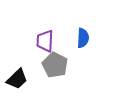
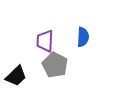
blue semicircle: moved 1 px up
black trapezoid: moved 1 px left, 3 px up
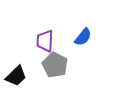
blue semicircle: rotated 36 degrees clockwise
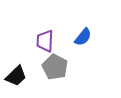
gray pentagon: moved 2 px down
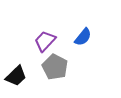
purple trapezoid: rotated 40 degrees clockwise
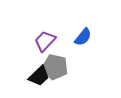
gray pentagon: rotated 15 degrees counterclockwise
black trapezoid: moved 23 px right
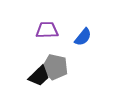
purple trapezoid: moved 2 px right, 11 px up; rotated 45 degrees clockwise
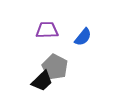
gray pentagon: rotated 15 degrees clockwise
black trapezoid: moved 3 px right, 5 px down
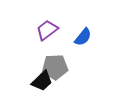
purple trapezoid: rotated 35 degrees counterclockwise
gray pentagon: rotated 30 degrees counterclockwise
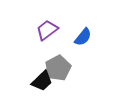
gray pentagon: moved 3 px right, 1 px down; rotated 25 degrees counterclockwise
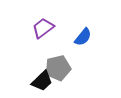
purple trapezoid: moved 4 px left, 2 px up
gray pentagon: rotated 15 degrees clockwise
